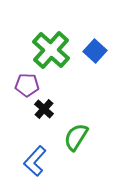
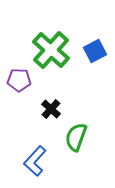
blue square: rotated 20 degrees clockwise
purple pentagon: moved 8 px left, 5 px up
black cross: moved 7 px right
green semicircle: rotated 12 degrees counterclockwise
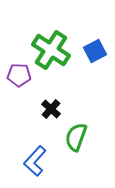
green cross: rotated 9 degrees counterclockwise
purple pentagon: moved 5 px up
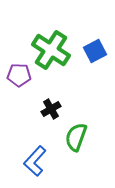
black cross: rotated 18 degrees clockwise
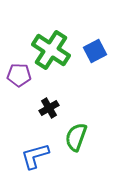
black cross: moved 2 px left, 1 px up
blue L-shape: moved 5 px up; rotated 32 degrees clockwise
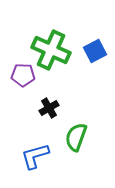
green cross: rotated 9 degrees counterclockwise
purple pentagon: moved 4 px right
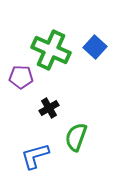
blue square: moved 4 px up; rotated 20 degrees counterclockwise
purple pentagon: moved 2 px left, 2 px down
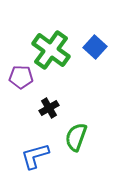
green cross: rotated 12 degrees clockwise
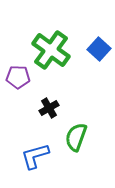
blue square: moved 4 px right, 2 px down
purple pentagon: moved 3 px left
